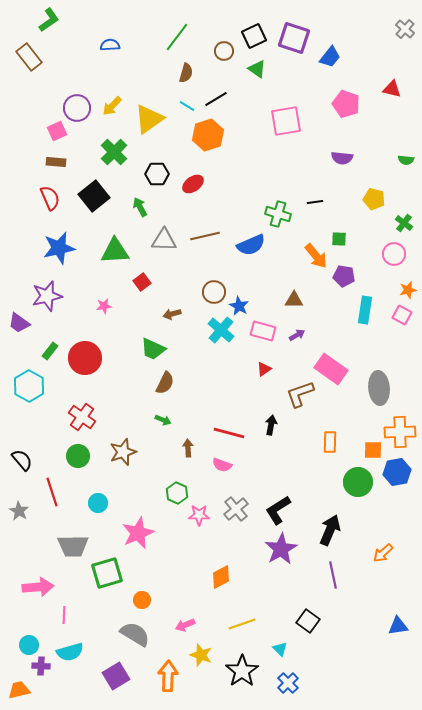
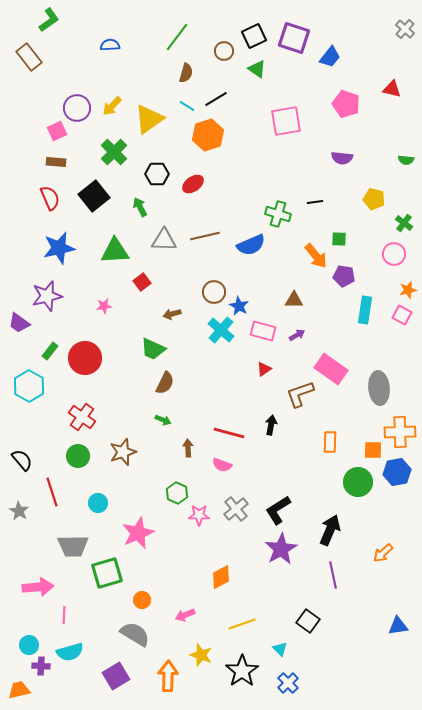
pink arrow at (185, 625): moved 10 px up
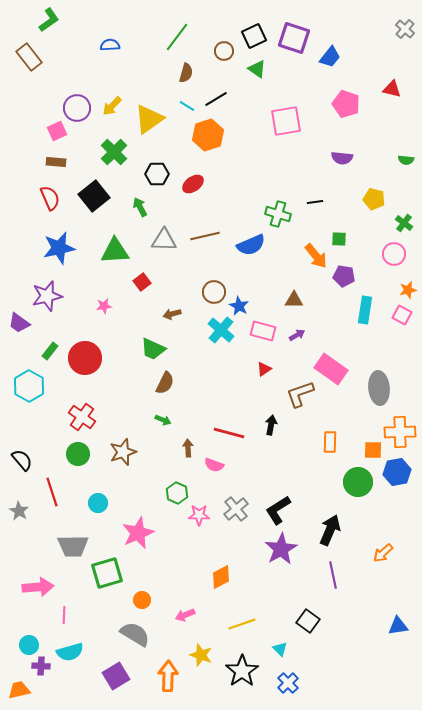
green circle at (78, 456): moved 2 px up
pink semicircle at (222, 465): moved 8 px left
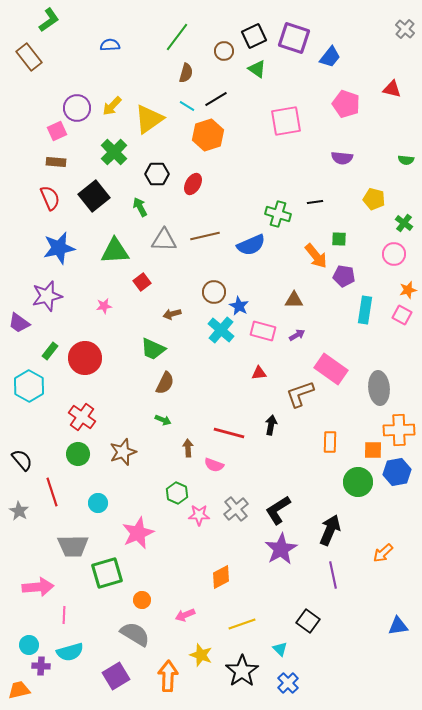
red ellipse at (193, 184): rotated 25 degrees counterclockwise
red triangle at (264, 369): moved 5 px left, 4 px down; rotated 28 degrees clockwise
orange cross at (400, 432): moved 1 px left, 2 px up
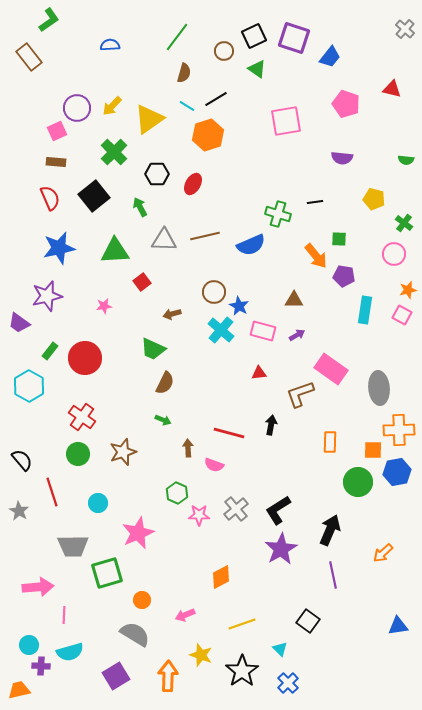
brown semicircle at (186, 73): moved 2 px left
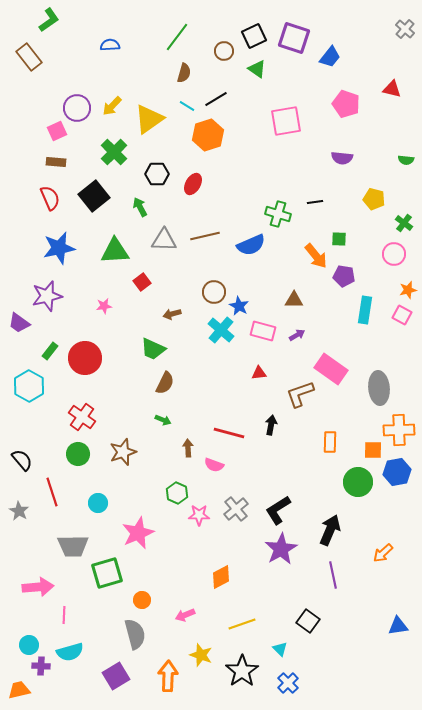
gray semicircle at (135, 634): rotated 44 degrees clockwise
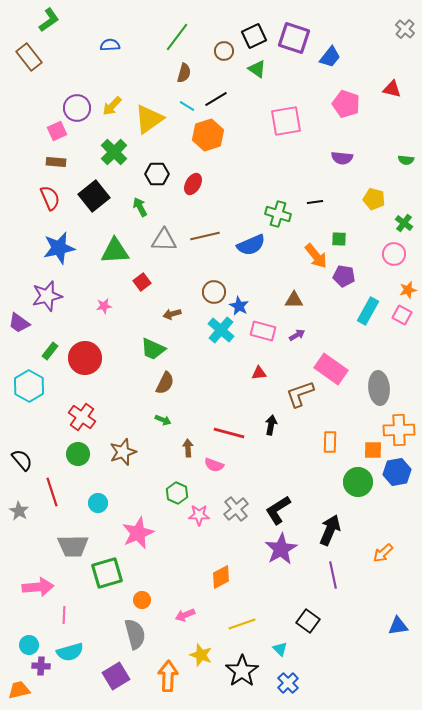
cyan rectangle at (365, 310): moved 3 px right, 1 px down; rotated 20 degrees clockwise
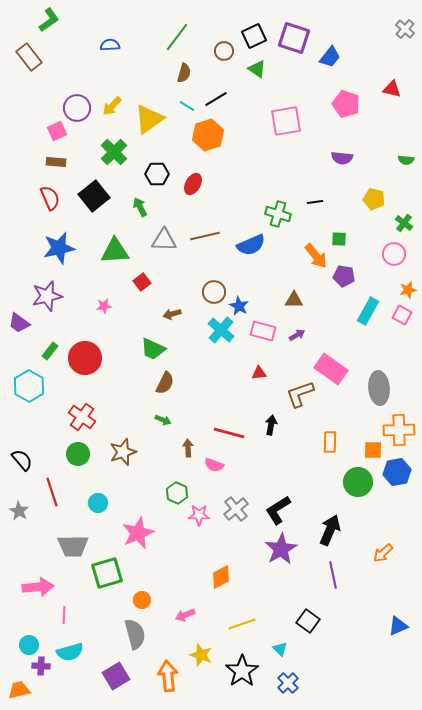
blue triangle at (398, 626): rotated 15 degrees counterclockwise
orange arrow at (168, 676): rotated 8 degrees counterclockwise
